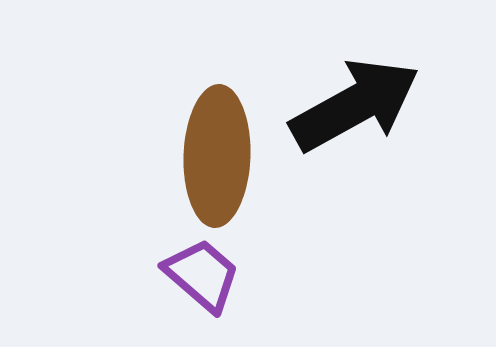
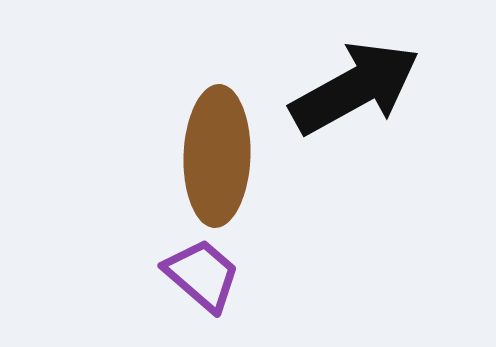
black arrow: moved 17 px up
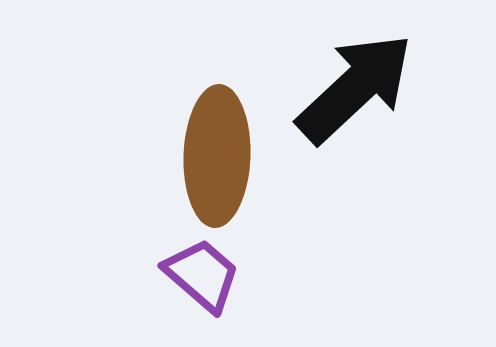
black arrow: rotated 14 degrees counterclockwise
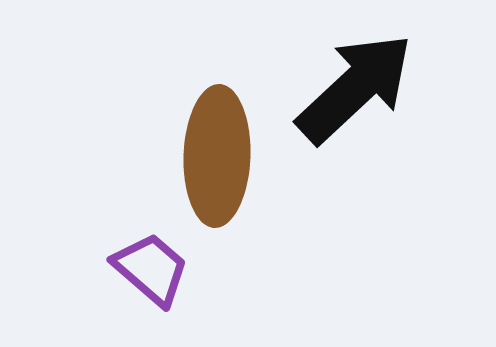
purple trapezoid: moved 51 px left, 6 px up
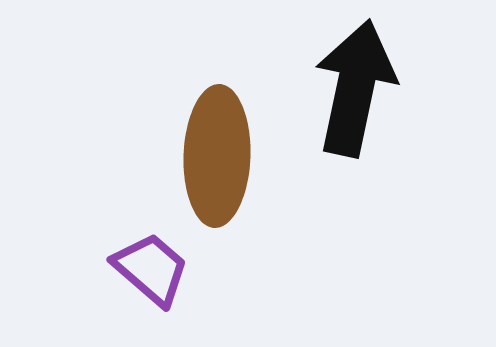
black arrow: rotated 35 degrees counterclockwise
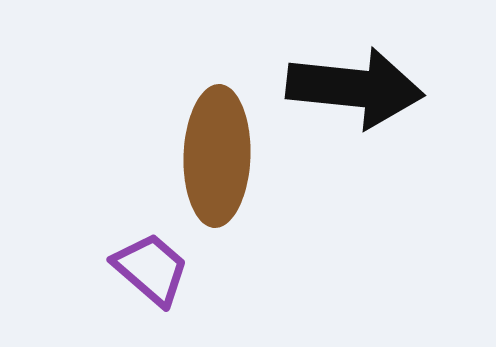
black arrow: rotated 84 degrees clockwise
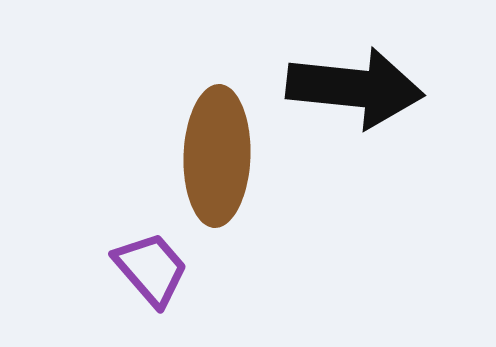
purple trapezoid: rotated 8 degrees clockwise
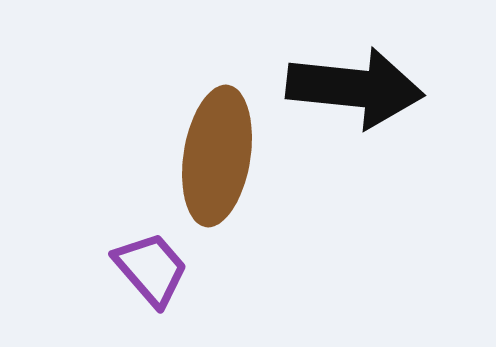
brown ellipse: rotated 7 degrees clockwise
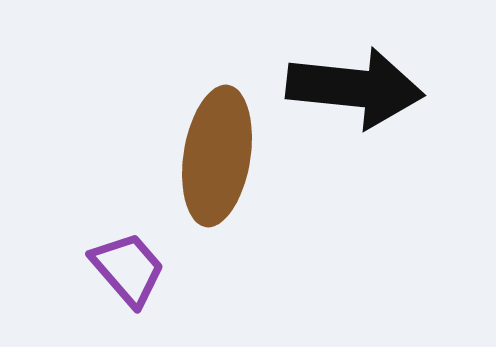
purple trapezoid: moved 23 px left
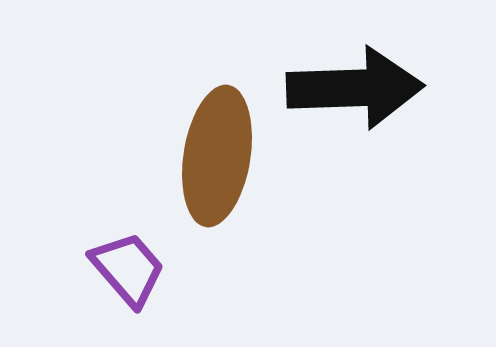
black arrow: rotated 8 degrees counterclockwise
